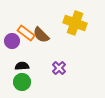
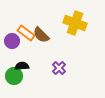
green circle: moved 8 px left, 6 px up
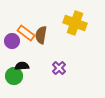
brown semicircle: rotated 54 degrees clockwise
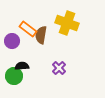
yellow cross: moved 8 px left
orange rectangle: moved 2 px right, 4 px up
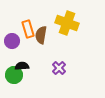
orange rectangle: rotated 36 degrees clockwise
green circle: moved 1 px up
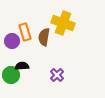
yellow cross: moved 4 px left
orange rectangle: moved 3 px left, 3 px down
brown semicircle: moved 3 px right, 2 px down
purple cross: moved 2 px left, 7 px down
green circle: moved 3 px left
